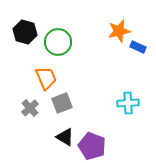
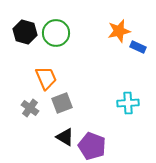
green circle: moved 2 px left, 9 px up
gray cross: rotated 12 degrees counterclockwise
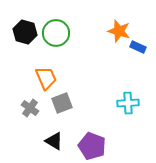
orange star: rotated 30 degrees clockwise
black triangle: moved 11 px left, 4 px down
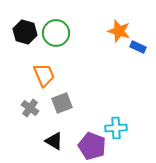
orange trapezoid: moved 2 px left, 3 px up
cyan cross: moved 12 px left, 25 px down
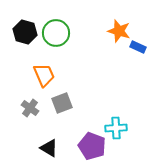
black triangle: moved 5 px left, 7 px down
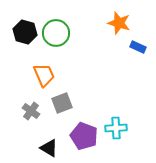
orange star: moved 8 px up
gray cross: moved 1 px right, 3 px down
purple pentagon: moved 8 px left, 10 px up
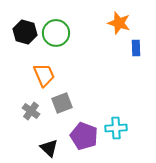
blue rectangle: moved 2 px left, 1 px down; rotated 63 degrees clockwise
black triangle: rotated 12 degrees clockwise
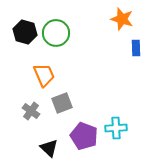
orange star: moved 3 px right, 4 px up
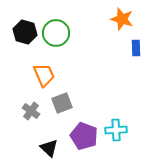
cyan cross: moved 2 px down
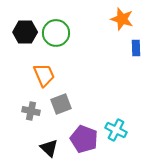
black hexagon: rotated 15 degrees counterclockwise
gray square: moved 1 px left, 1 px down
gray cross: rotated 24 degrees counterclockwise
cyan cross: rotated 30 degrees clockwise
purple pentagon: moved 3 px down
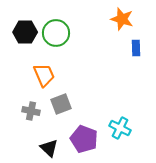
cyan cross: moved 4 px right, 2 px up
